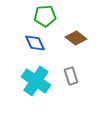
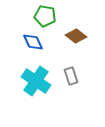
green pentagon: rotated 15 degrees clockwise
brown diamond: moved 2 px up
blue diamond: moved 2 px left, 1 px up
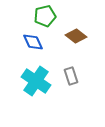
green pentagon: rotated 25 degrees counterclockwise
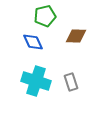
brown diamond: rotated 35 degrees counterclockwise
gray rectangle: moved 6 px down
cyan cross: rotated 16 degrees counterclockwise
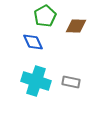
green pentagon: rotated 15 degrees counterclockwise
brown diamond: moved 10 px up
gray rectangle: rotated 60 degrees counterclockwise
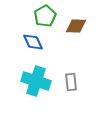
gray rectangle: rotated 72 degrees clockwise
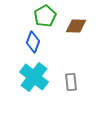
blue diamond: rotated 45 degrees clockwise
cyan cross: moved 2 px left, 4 px up; rotated 20 degrees clockwise
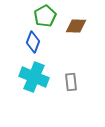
cyan cross: rotated 16 degrees counterclockwise
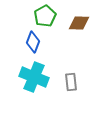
brown diamond: moved 3 px right, 3 px up
